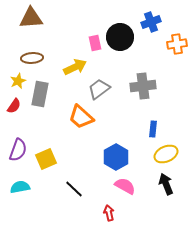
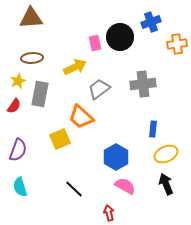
gray cross: moved 2 px up
yellow square: moved 14 px right, 20 px up
cyan semicircle: rotated 96 degrees counterclockwise
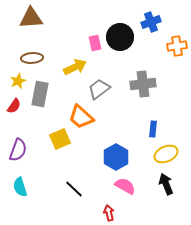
orange cross: moved 2 px down
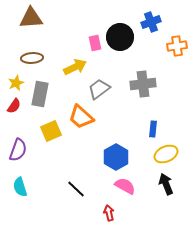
yellow star: moved 2 px left, 2 px down
yellow square: moved 9 px left, 8 px up
black line: moved 2 px right
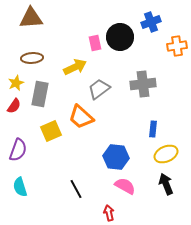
blue hexagon: rotated 25 degrees counterclockwise
black line: rotated 18 degrees clockwise
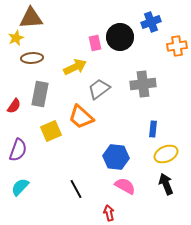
yellow star: moved 45 px up
cyan semicircle: rotated 60 degrees clockwise
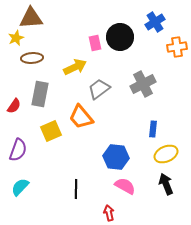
blue cross: moved 4 px right; rotated 12 degrees counterclockwise
orange cross: moved 1 px down
gray cross: rotated 20 degrees counterclockwise
orange trapezoid: rotated 8 degrees clockwise
black line: rotated 30 degrees clockwise
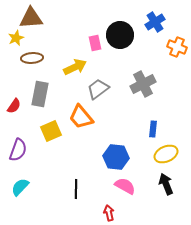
black circle: moved 2 px up
orange cross: rotated 30 degrees clockwise
gray trapezoid: moved 1 px left
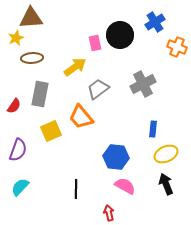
yellow arrow: rotated 10 degrees counterclockwise
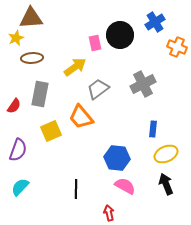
blue hexagon: moved 1 px right, 1 px down
